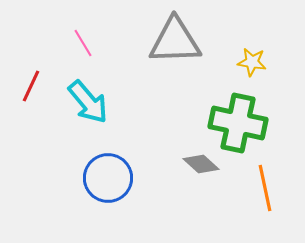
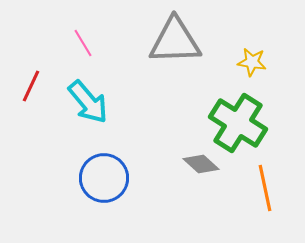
green cross: rotated 20 degrees clockwise
blue circle: moved 4 px left
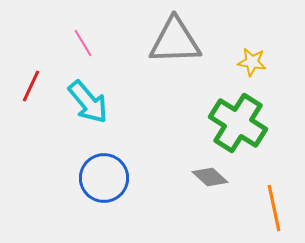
gray diamond: moved 9 px right, 13 px down
orange line: moved 9 px right, 20 px down
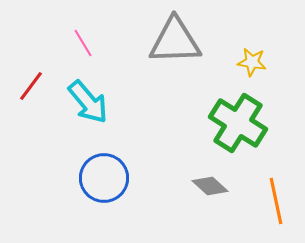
red line: rotated 12 degrees clockwise
gray diamond: moved 9 px down
orange line: moved 2 px right, 7 px up
